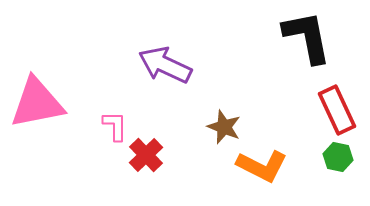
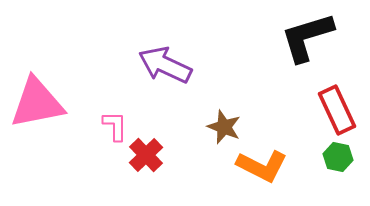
black L-shape: rotated 96 degrees counterclockwise
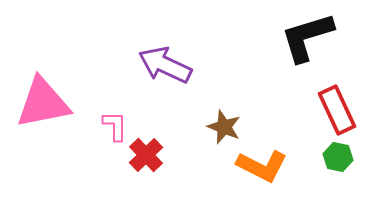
pink triangle: moved 6 px right
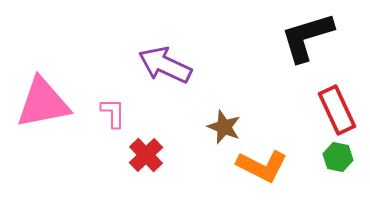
pink L-shape: moved 2 px left, 13 px up
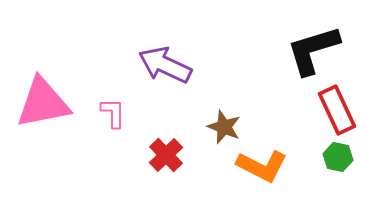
black L-shape: moved 6 px right, 13 px down
red cross: moved 20 px right
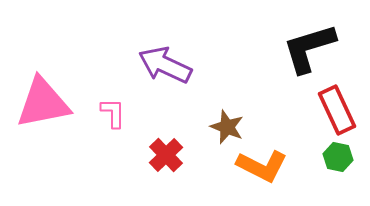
black L-shape: moved 4 px left, 2 px up
brown star: moved 3 px right
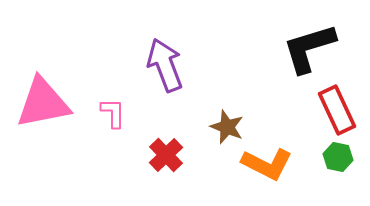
purple arrow: rotated 44 degrees clockwise
orange L-shape: moved 5 px right, 2 px up
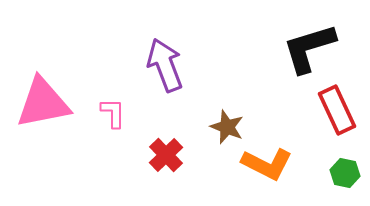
green hexagon: moved 7 px right, 16 px down
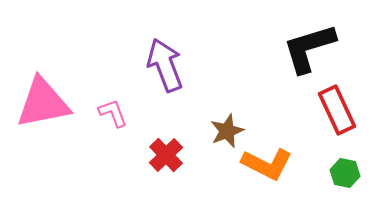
pink L-shape: rotated 20 degrees counterclockwise
brown star: moved 4 px down; rotated 28 degrees clockwise
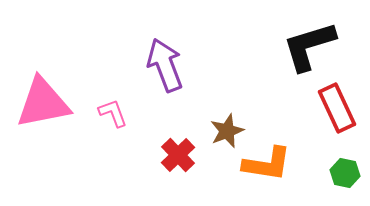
black L-shape: moved 2 px up
red rectangle: moved 2 px up
red cross: moved 12 px right
orange L-shape: rotated 18 degrees counterclockwise
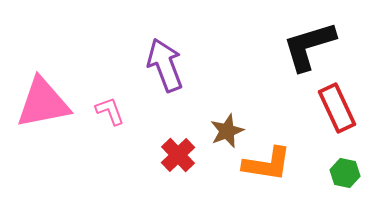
pink L-shape: moved 3 px left, 2 px up
